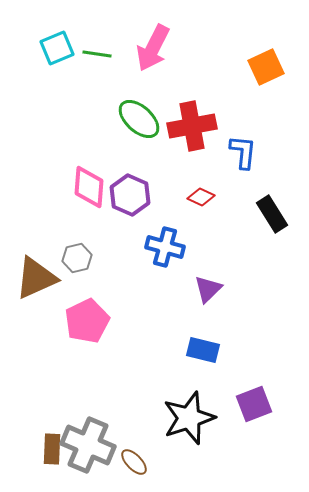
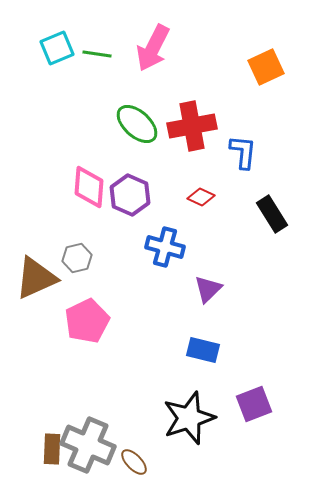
green ellipse: moved 2 px left, 5 px down
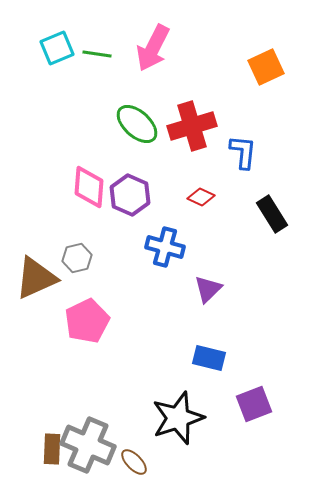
red cross: rotated 6 degrees counterclockwise
blue rectangle: moved 6 px right, 8 px down
black star: moved 11 px left
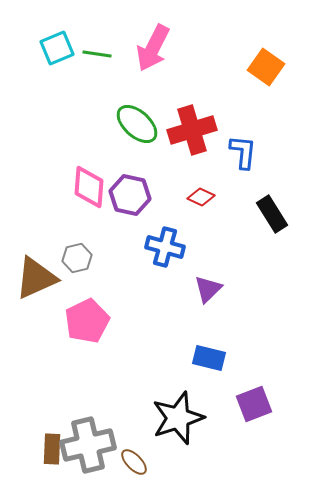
orange square: rotated 30 degrees counterclockwise
red cross: moved 4 px down
purple hexagon: rotated 12 degrees counterclockwise
gray cross: rotated 36 degrees counterclockwise
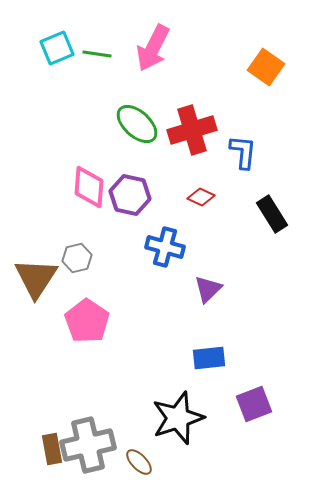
brown triangle: rotated 33 degrees counterclockwise
pink pentagon: rotated 12 degrees counterclockwise
blue rectangle: rotated 20 degrees counterclockwise
brown rectangle: rotated 12 degrees counterclockwise
brown ellipse: moved 5 px right
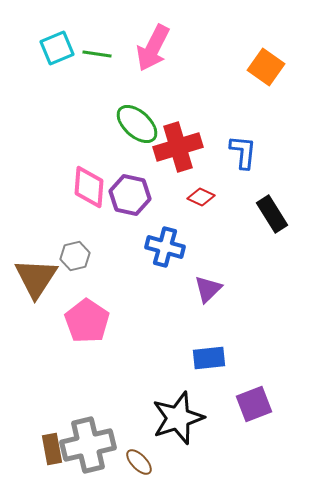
red cross: moved 14 px left, 17 px down
gray hexagon: moved 2 px left, 2 px up
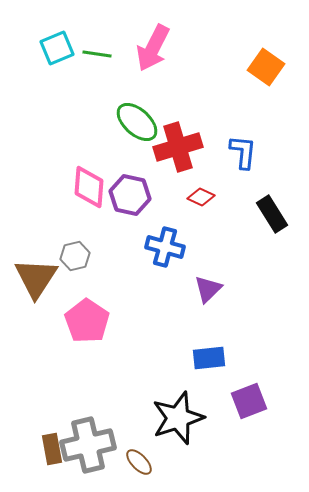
green ellipse: moved 2 px up
purple square: moved 5 px left, 3 px up
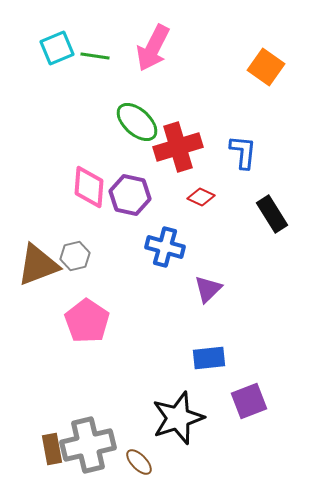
green line: moved 2 px left, 2 px down
brown triangle: moved 2 px right, 13 px up; rotated 36 degrees clockwise
